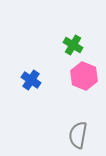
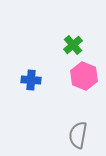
green cross: rotated 18 degrees clockwise
blue cross: rotated 30 degrees counterclockwise
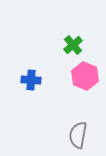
pink hexagon: moved 1 px right
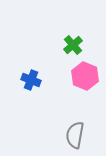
blue cross: rotated 18 degrees clockwise
gray semicircle: moved 3 px left
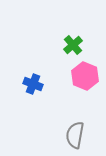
blue cross: moved 2 px right, 4 px down
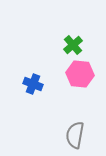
pink hexagon: moved 5 px left, 2 px up; rotated 16 degrees counterclockwise
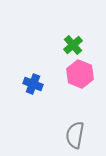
pink hexagon: rotated 16 degrees clockwise
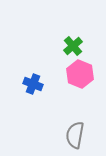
green cross: moved 1 px down
